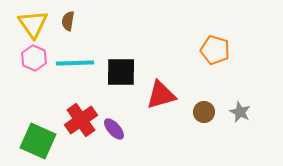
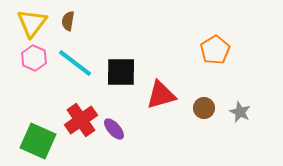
yellow triangle: moved 1 px left, 1 px up; rotated 12 degrees clockwise
orange pentagon: rotated 24 degrees clockwise
cyan line: rotated 39 degrees clockwise
brown circle: moved 4 px up
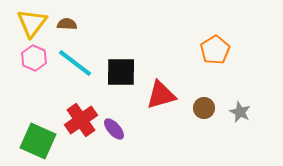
brown semicircle: moved 1 px left, 3 px down; rotated 84 degrees clockwise
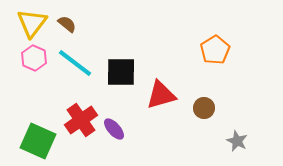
brown semicircle: rotated 36 degrees clockwise
gray star: moved 3 px left, 29 px down
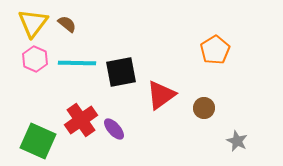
yellow triangle: moved 1 px right
pink hexagon: moved 1 px right, 1 px down
cyan line: moved 2 px right; rotated 36 degrees counterclockwise
black square: rotated 12 degrees counterclockwise
red triangle: rotated 20 degrees counterclockwise
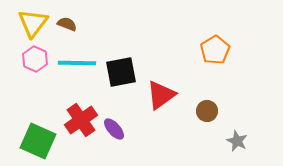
brown semicircle: rotated 18 degrees counterclockwise
brown circle: moved 3 px right, 3 px down
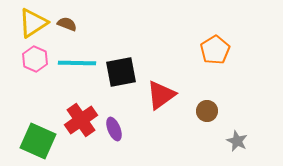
yellow triangle: rotated 20 degrees clockwise
purple ellipse: rotated 20 degrees clockwise
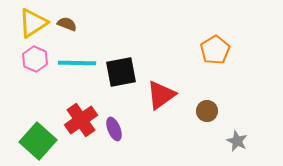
green square: rotated 18 degrees clockwise
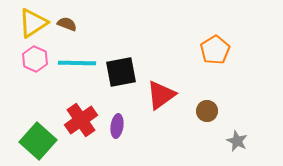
purple ellipse: moved 3 px right, 3 px up; rotated 30 degrees clockwise
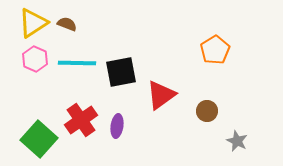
green square: moved 1 px right, 2 px up
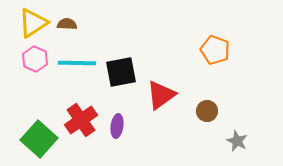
brown semicircle: rotated 18 degrees counterclockwise
orange pentagon: rotated 20 degrees counterclockwise
